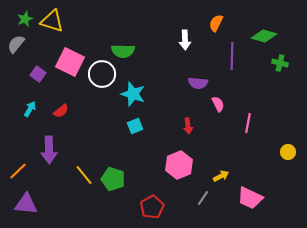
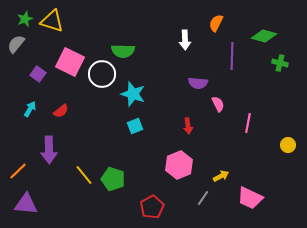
yellow circle: moved 7 px up
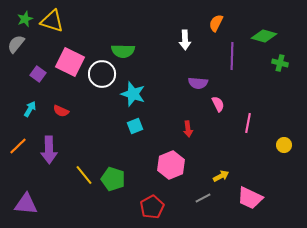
red semicircle: rotated 63 degrees clockwise
red arrow: moved 3 px down
yellow circle: moved 4 px left
pink hexagon: moved 8 px left
orange line: moved 25 px up
gray line: rotated 28 degrees clockwise
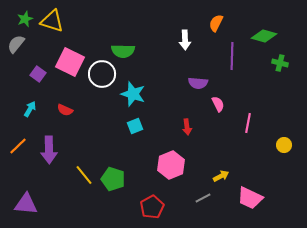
red semicircle: moved 4 px right, 1 px up
red arrow: moved 1 px left, 2 px up
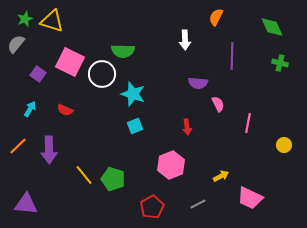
orange semicircle: moved 6 px up
green diamond: moved 8 px right, 9 px up; rotated 50 degrees clockwise
gray line: moved 5 px left, 6 px down
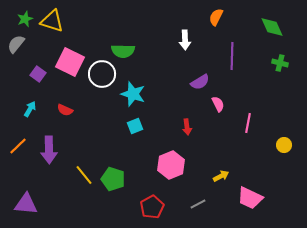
purple semicircle: moved 2 px right, 1 px up; rotated 36 degrees counterclockwise
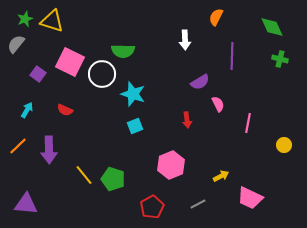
green cross: moved 4 px up
cyan arrow: moved 3 px left, 1 px down
red arrow: moved 7 px up
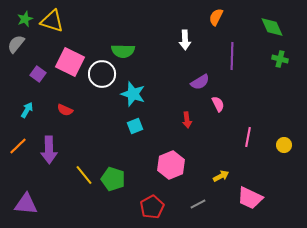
pink line: moved 14 px down
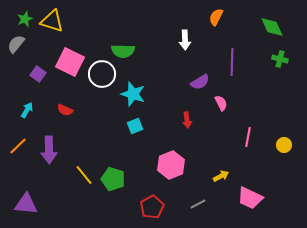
purple line: moved 6 px down
pink semicircle: moved 3 px right, 1 px up
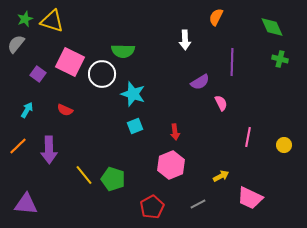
red arrow: moved 12 px left, 12 px down
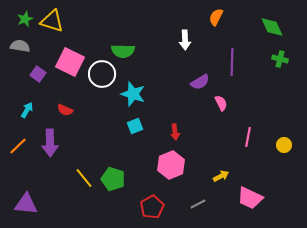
gray semicircle: moved 4 px right, 2 px down; rotated 60 degrees clockwise
purple arrow: moved 1 px right, 7 px up
yellow line: moved 3 px down
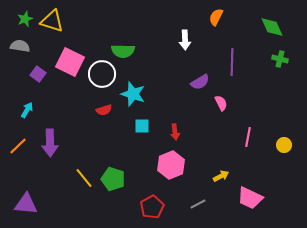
red semicircle: moved 39 px right; rotated 42 degrees counterclockwise
cyan square: moved 7 px right; rotated 21 degrees clockwise
